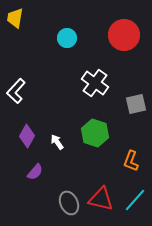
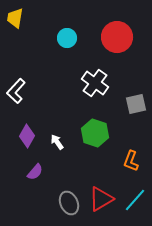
red circle: moved 7 px left, 2 px down
red triangle: rotated 44 degrees counterclockwise
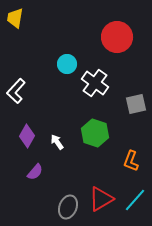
cyan circle: moved 26 px down
gray ellipse: moved 1 px left, 4 px down; rotated 45 degrees clockwise
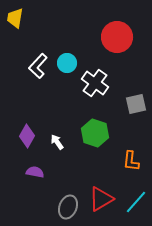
cyan circle: moved 1 px up
white L-shape: moved 22 px right, 25 px up
orange L-shape: rotated 15 degrees counterclockwise
purple semicircle: rotated 120 degrees counterclockwise
cyan line: moved 1 px right, 2 px down
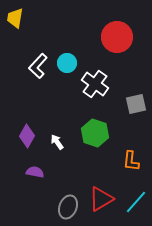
white cross: moved 1 px down
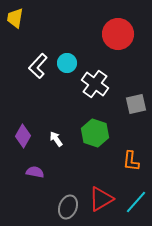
red circle: moved 1 px right, 3 px up
purple diamond: moved 4 px left
white arrow: moved 1 px left, 3 px up
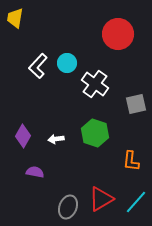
white arrow: rotated 63 degrees counterclockwise
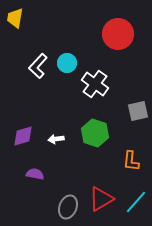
gray square: moved 2 px right, 7 px down
purple diamond: rotated 45 degrees clockwise
purple semicircle: moved 2 px down
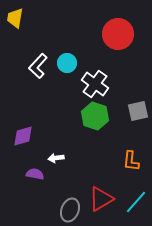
green hexagon: moved 17 px up
white arrow: moved 19 px down
gray ellipse: moved 2 px right, 3 px down
